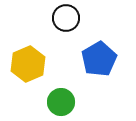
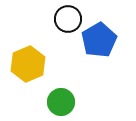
black circle: moved 2 px right, 1 px down
blue pentagon: moved 19 px up
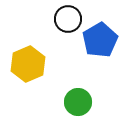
blue pentagon: moved 1 px right
green circle: moved 17 px right
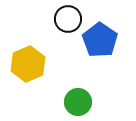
blue pentagon: rotated 8 degrees counterclockwise
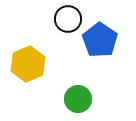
green circle: moved 3 px up
